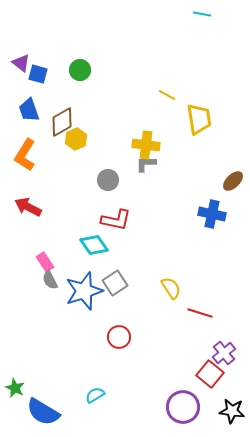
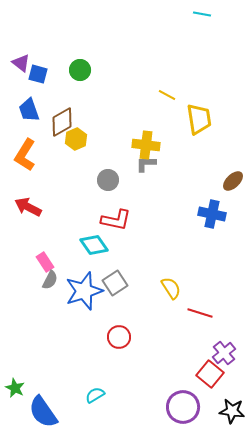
gray semicircle: rotated 126 degrees counterclockwise
blue semicircle: rotated 24 degrees clockwise
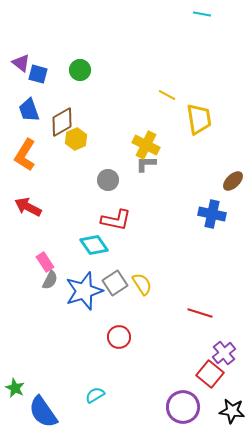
yellow cross: rotated 20 degrees clockwise
yellow semicircle: moved 29 px left, 4 px up
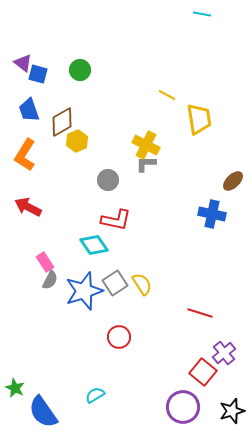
purple triangle: moved 2 px right
yellow hexagon: moved 1 px right, 2 px down
red square: moved 7 px left, 2 px up
black star: rotated 25 degrees counterclockwise
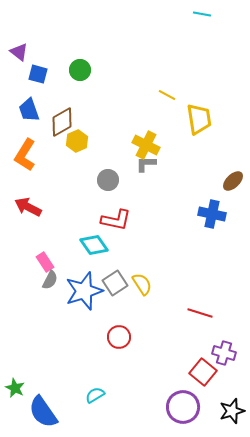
purple triangle: moved 4 px left, 11 px up
purple cross: rotated 35 degrees counterclockwise
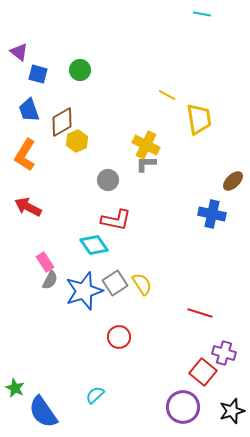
cyan semicircle: rotated 12 degrees counterclockwise
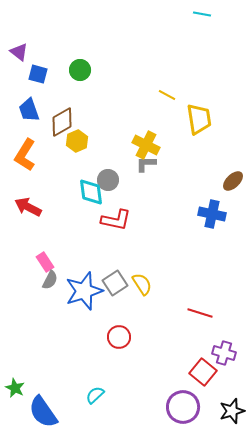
cyan diamond: moved 3 px left, 53 px up; rotated 28 degrees clockwise
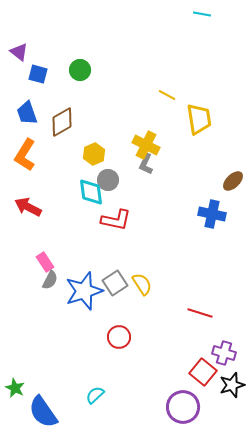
blue trapezoid: moved 2 px left, 3 px down
yellow hexagon: moved 17 px right, 13 px down
gray L-shape: rotated 65 degrees counterclockwise
black star: moved 26 px up
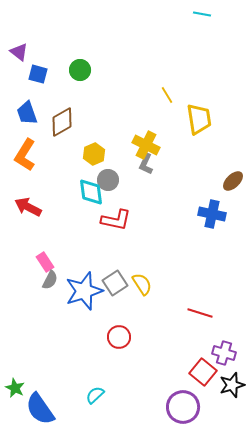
yellow line: rotated 30 degrees clockwise
blue semicircle: moved 3 px left, 3 px up
